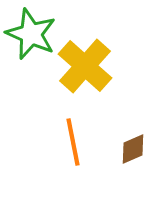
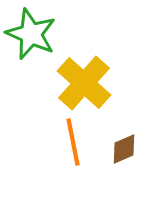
yellow cross: moved 1 px left, 17 px down
brown diamond: moved 9 px left
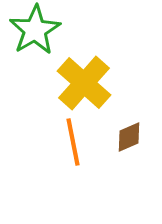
green star: moved 4 px right, 4 px up; rotated 18 degrees clockwise
brown diamond: moved 5 px right, 12 px up
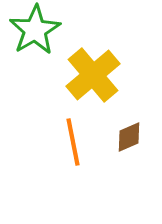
yellow cross: moved 9 px right, 8 px up; rotated 8 degrees clockwise
